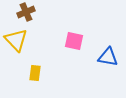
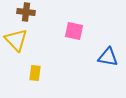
brown cross: rotated 30 degrees clockwise
pink square: moved 10 px up
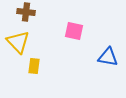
yellow triangle: moved 2 px right, 2 px down
yellow rectangle: moved 1 px left, 7 px up
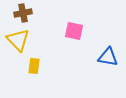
brown cross: moved 3 px left, 1 px down; rotated 18 degrees counterclockwise
yellow triangle: moved 2 px up
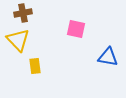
pink square: moved 2 px right, 2 px up
yellow rectangle: moved 1 px right; rotated 14 degrees counterclockwise
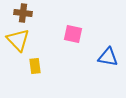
brown cross: rotated 18 degrees clockwise
pink square: moved 3 px left, 5 px down
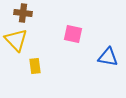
yellow triangle: moved 2 px left
